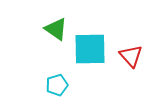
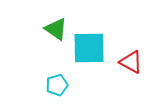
cyan square: moved 1 px left, 1 px up
red triangle: moved 6 px down; rotated 20 degrees counterclockwise
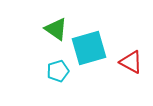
cyan square: rotated 15 degrees counterclockwise
cyan pentagon: moved 1 px right, 14 px up
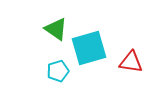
red triangle: rotated 20 degrees counterclockwise
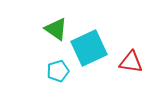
cyan square: rotated 9 degrees counterclockwise
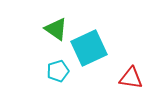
red triangle: moved 16 px down
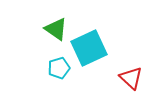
cyan pentagon: moved 1 px right, 3 px up
red triangle: rotated 35 degrees clockwise
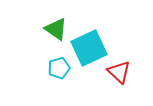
red triangle: moved 12 px left, 6 px up
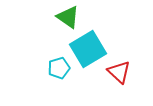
green triangle: moved 12 px right, 12 px up
cyan square: moved 1 px left, 1 px down; rotated 6 degrees counterclockwise
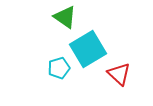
green triangle: moved 3 px left
red triangle: moved 2 px down
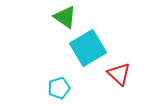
cyan square: moved 1 px up
cyan pentagon: moved 20 px down
